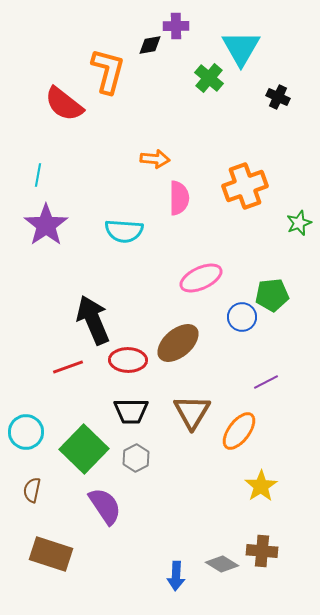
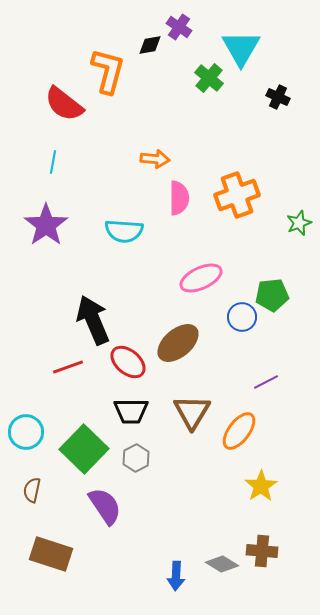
purple cross: moved 3 px right, 1 px down; rotated 35 degrees clockwise
cyan line: moved 15 px right, 13 px up
orange cross: moved 8 px left, 9 px down
red ellipse: moved 2 px down; rotated 39 degrees clockwise
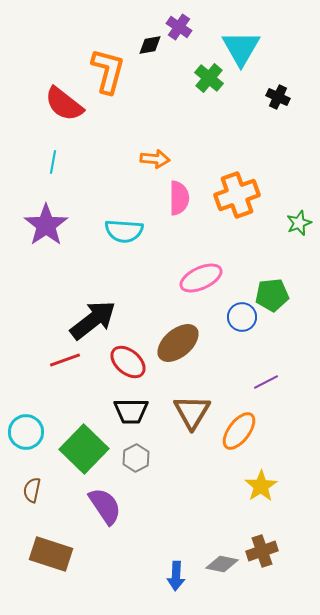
black arrow: rotated 75 degrees clockwise
red line: moved 3 px left, 7 px up
brown cross: rotated 24 degrees counterclockwise
gray diamond: rotated 20 degrees counterclockwise
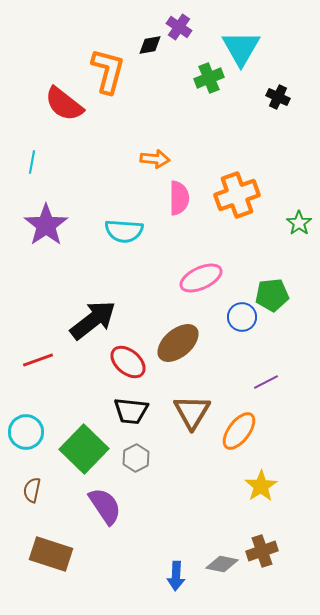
green cross: rotated 28 degrees clockwise
cyan line: moved 21 px left
green star: rotated 15 degrees counterclockwise
red line: moved 27 px left
black trapezoid: rotated 6 degrees clockwise
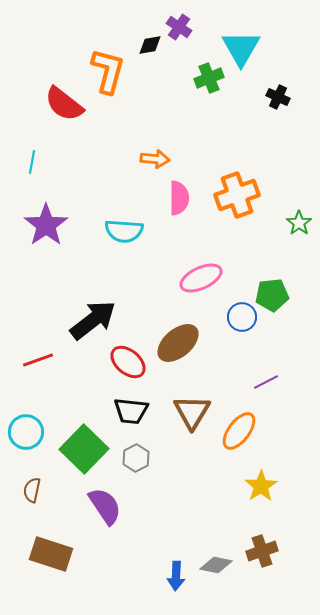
gray diamond: moved 6 px left, 1 px down
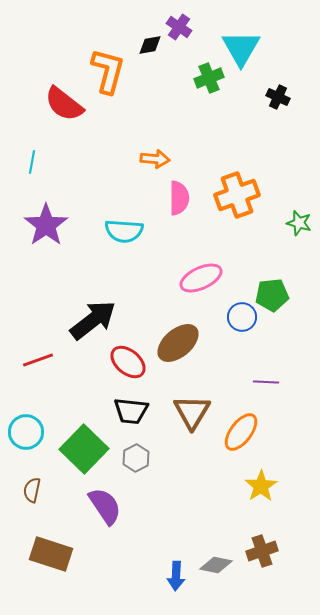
green star: rotated 20 degrees counterclockwise
purple line: rotated 30 degrees clockwise
orange ellipse: moved 2 px right, 1 px down
